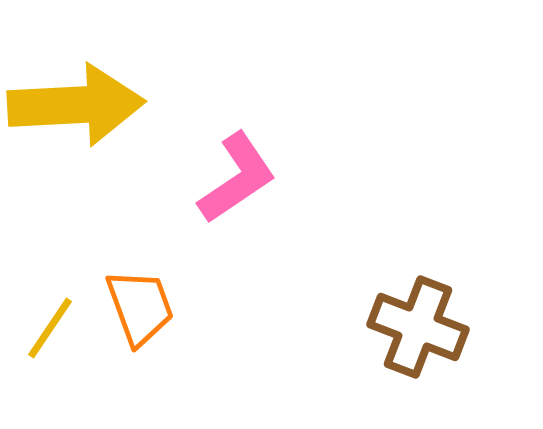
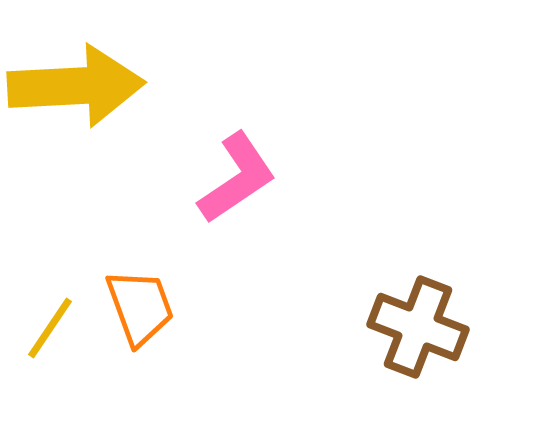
yellow arrow: moved 19 px up
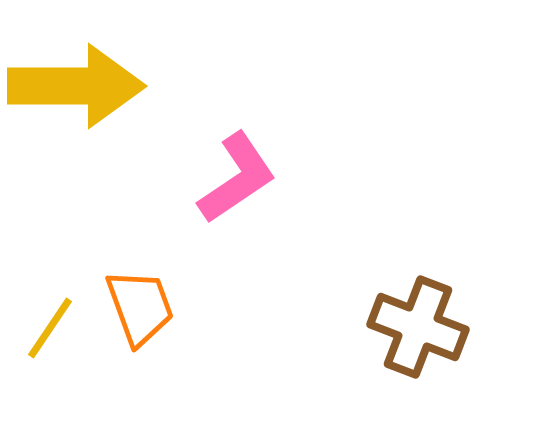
yellow arrow: rotated 3 degrees clockwise
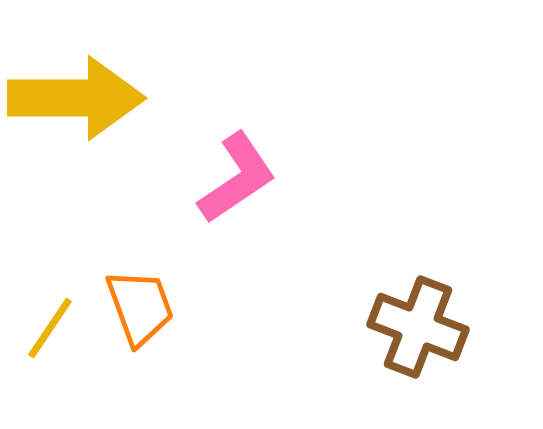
yellow arrow: moved 12 px down
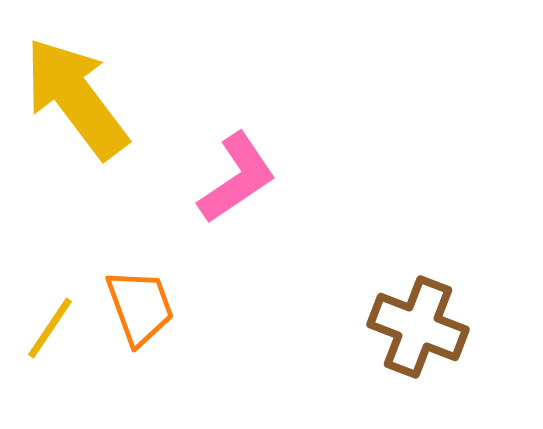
yellow arrow: rotated 127 degrees counterclockwise
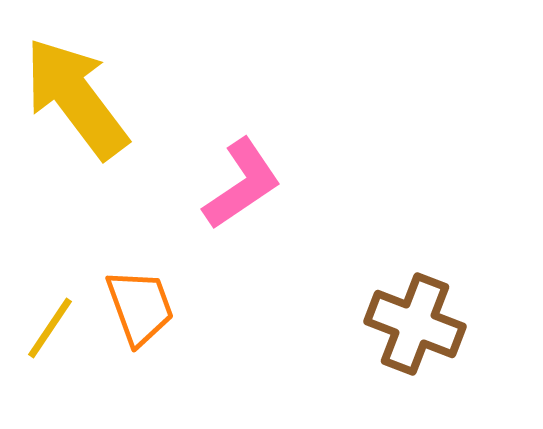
pink L-shape: moved 5 px right, 6 px down
brown cross: moved 3 px left, 3 px up
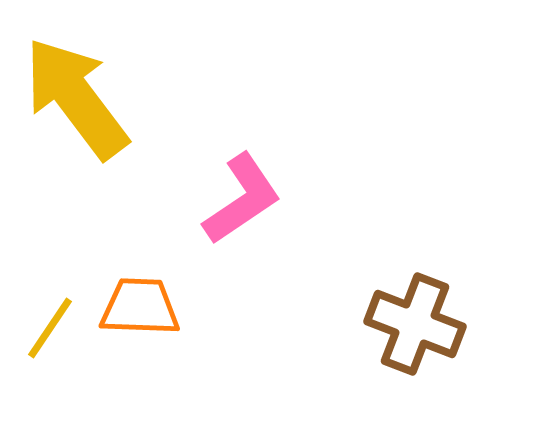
pink L-shape: moved 15 px down
orange trapezoid: rotated 68 degrees counterclockwise
